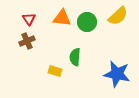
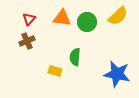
red triangle: rotated 16 degrees clockwise
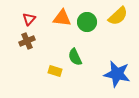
green semicircle: rotated 30 degrees counterclockwise
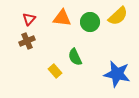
green circle: moved 3 px right
yellow rectangle: rotated 32 degrees clockwise
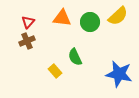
red triangle: moved 1 px left, 3 px down
blue star: moved 2 px right
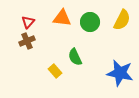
yellow semicircle: moved 4 px right, 4 px down; rotated 20 degrees counterclockwise
blue star: moved 1 px right, 1 px up
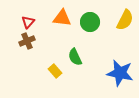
yellow semicircle: moved 3 px right
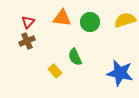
yellow semicircle: rotated 135 degrees counterclockwise
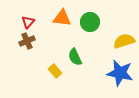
yellow semicircle: moved 1 px left, 21 px down
